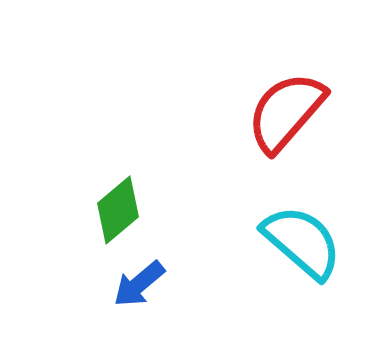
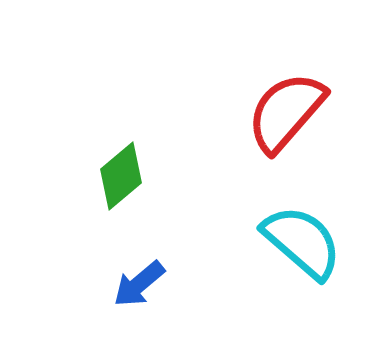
green diamond: moved 3 px right, 34 px up
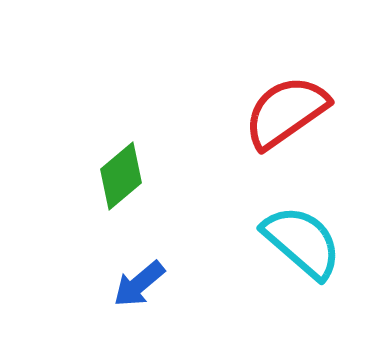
red semicircle: rotated 14 degrees clockwise
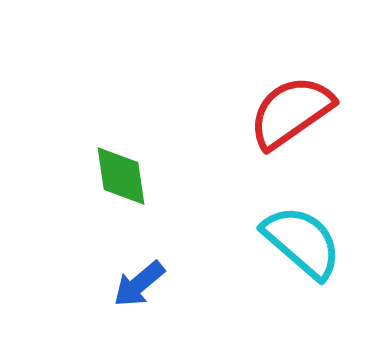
red semicircle: moved 5 px right
green diamond: rotated 58 degrees counterclockwise
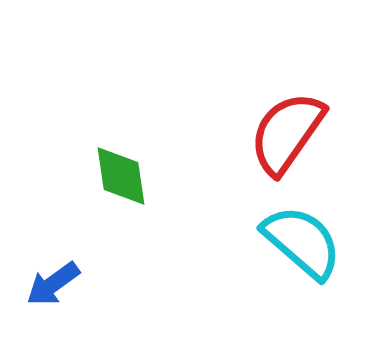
red semicircle: moved 4 px left, 21 px down; rotated 20 degrees counterclockwise
blue arrow: moved 86 px left; rotated 4 degrees clockwise
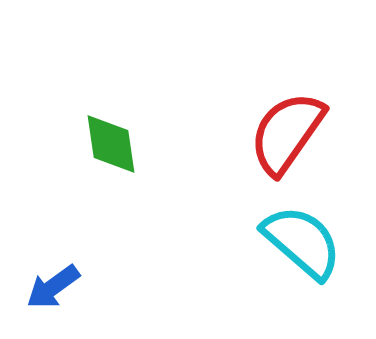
green diamond: moved 10 px left, 32 px up
blue arrow: moved 3 px down
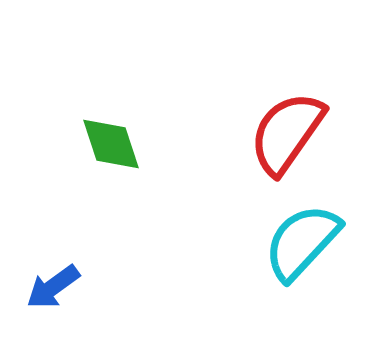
green diamond: rotated 10 degrees counterclockwise
cyan semicircle: rotated 88 degrees counterclockwise
